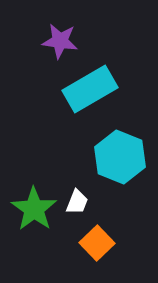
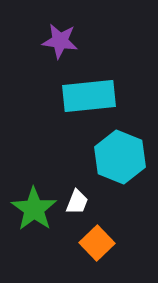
cyan rectangle: moved 1 px left, 7 px down; rotated 24 degrees clockwise
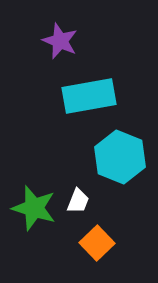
purple star: rotated 15 degrees clockwise
cyan rectangle: rotated 4 degrees counterclockwise
white trapezoid: moved 1 px right, 1 px up
green star: moved 1 px up; rotated 18 degrees counterclockwise
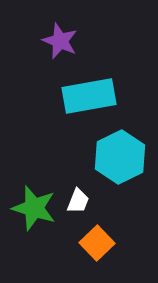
cyan hexagon: rotated 12 degrees clockwise
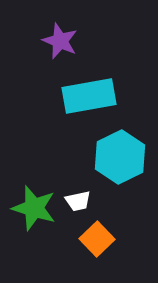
white trapezoid: rotated 56 degrees clockwise
orange square: moved 4 px up
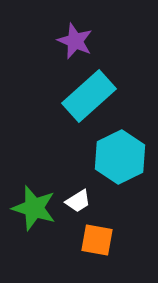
purple star: moved 15 px right
cyan rectangle: rotated 32 degrees counterclockwise
white trapezoid: rotated 20 degrees counterclockwise
orange square: moved 1 px down; rotated 36 degrees counterclockwise
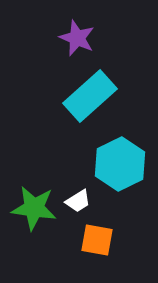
purple star: moved 2 px right, 3 px up
cyan rectangle: moved 1 px right
cyan hexagon: moved 7 px down
green star: rotated 9 degrees counterclockwise
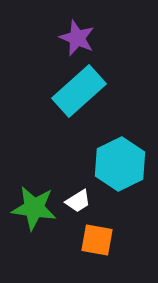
cyan rectangle: moved 11 px left, 5 px up
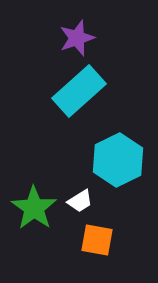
purple star: rotated 30 degrees clockwise
cyan hexagon: moved 2 px left, 4 px up
white trapezoid: moved 2 px right
green star: rotated 27 degrees clockwise
